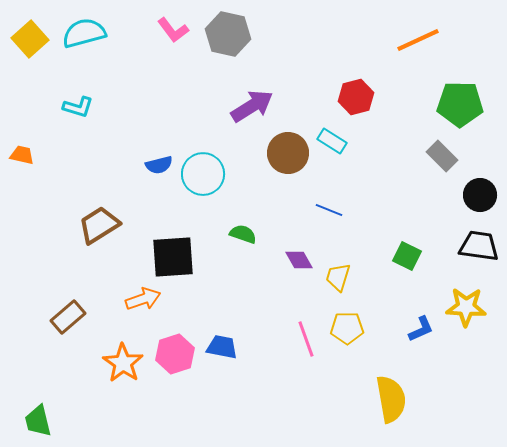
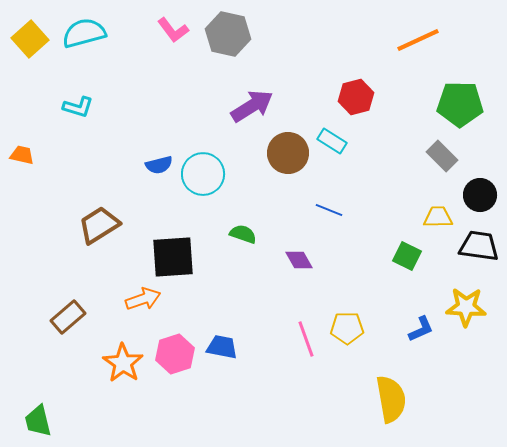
yellow trapezoid: moved 100 px right, 60 px up; rotated 72 degrees clockwise
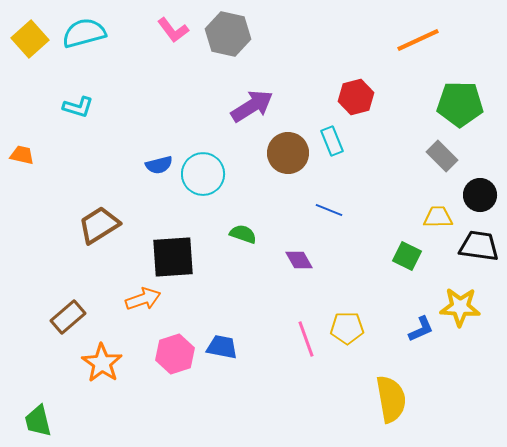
cyan rectangle: rotated 36 degrees clockwise
yellow star: moved 6 px left
orange star: moved 21 px left
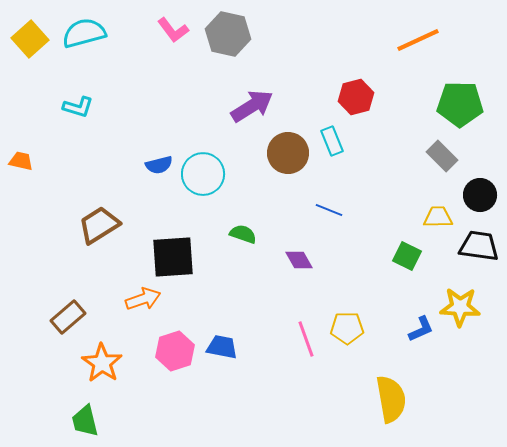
orange trapezoid: moved 1 px left, 6 px down
pink hexagon: moved 3 px up
green trapezoid: moved 47 px right
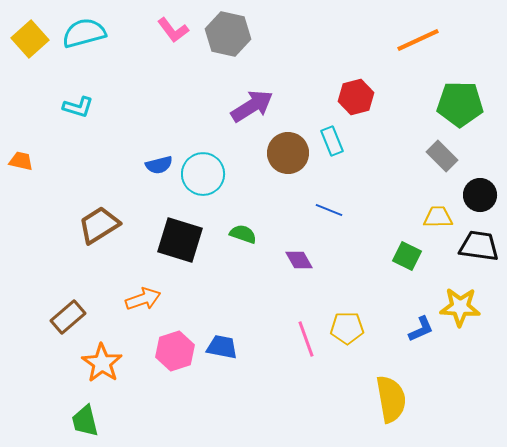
black square: moved 7 px right, 17 px up; rotated 21 degrees clockwise
